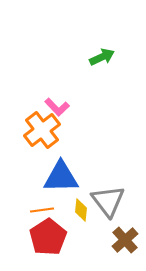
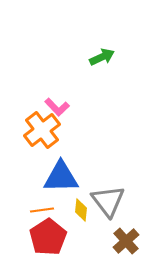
brown cross: moved 1 px right, 1 px down
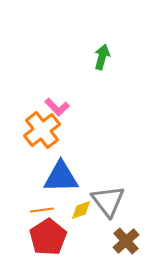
green arrow: rotated 50 degrees counterclockwise
yellow diamond: rotated 65 degrees clockwise
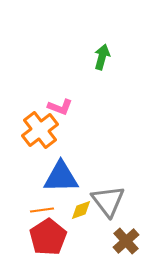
pink L-shape: moved 3 px right; rotated 25 degrees counterclockwise
orange cross: moved 2 px left
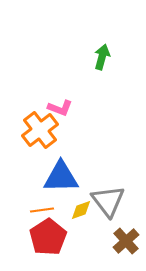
pink L-shape: moved 1 px down
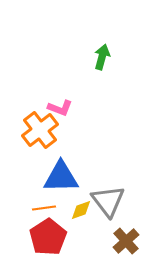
orange line: moved 2 px right, 2 px up
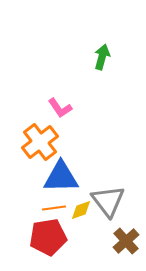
pink L-shape: rotated 35 degrees clockwise
orange cross: moved 12 px down
orange line: moved 10 px right
red pentagon: rotated 24 degrees clockwise
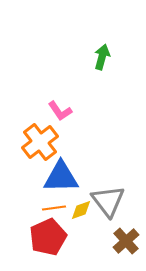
pink L-shape: moved 3 px down
red pentagon: rotated 15 degrees counterclockwise
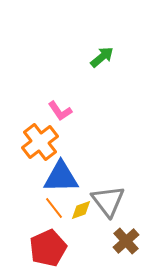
green arrow: rotated 35 degrees clockwise
orange line: rotated 60 degrees clockwise
red pentagon: moved 11 px down
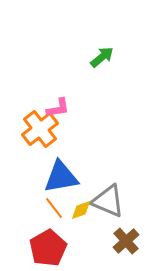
pink L-shape: moved 2 px left, 3 px up; rotated 65 degrees counterclockwise
orange cross: moved 13 px up
blue triangle: rotated 9 degrees counterclockwise
gray triangle: rotated 30 degrees counterclockwise
red pentagon: rotated 6 degrees counterclockwise
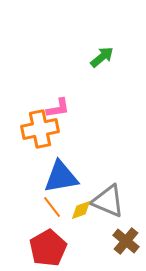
orange cross: rotated 27 degrees clockwise
orange line: moved 2 px left, 1 px up
brown cross: rotated 8 degrees counterclockwise
